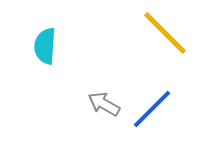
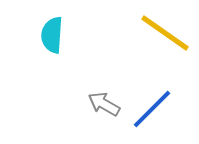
yellow line: rotated 10 degrees counterclockwise
cyan semicircle: moved 7 px right, 11 px up
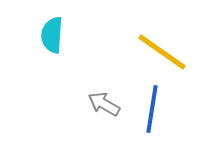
yellow line: moved 3 px left, 19 px down
blue line: rotated 36 degrees counterclockwise
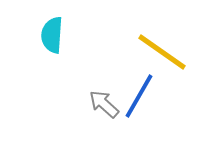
gray arrow: rotated 12 degrees clockwise
blue line: moved 13 px left, 13 px up; rotated 21 degrees clockwise
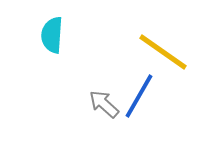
yellow line: moved 1 px right
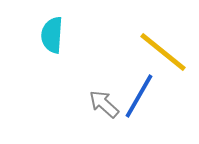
yellow line: rotated 4 degrees clockwise
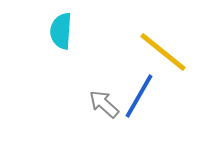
cyan semicircle: moved 9 px right, 4 px up
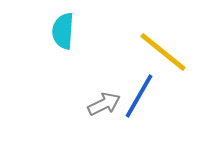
cyan semicircle: moved 2 px right
gray arrow: rotated 112 degrees clockwise
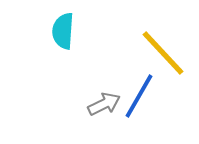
yellow line: moved 1 px down; rotated 8 degrees clockwise
